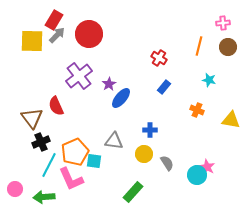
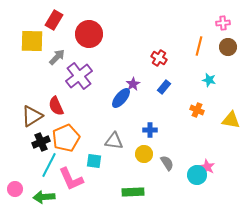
gray arrow: moved 22 px down
purple star: moved 24 px right
brown triangle: moved 2 px up; rotated 35 degrees clockwise
orange pentagon: moved 9 px left, 14 px up
green rectangle: rotated 45 degrees clockwise
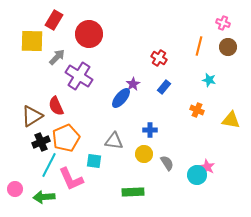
pink cross: rotated 24 degrees clockwise
purple cross: rotated 20 degrees counterclockwise
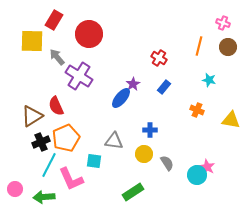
gray arrow: rotated 84 degrees counterclockwise
green rectangle: rotated 30 degrees counterclockwise
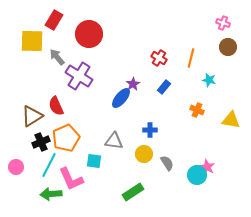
orange line: moved 8 px left, 12 px down
pink circle: moved 1 px right, 22 px up
green arrow: moved 7 px right, 3 px up
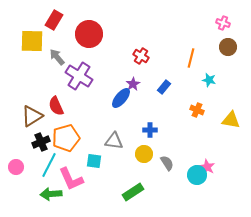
red cross: moved 18 px left, 2 px up
orange pentagon: rotated 8 degrees clockwise
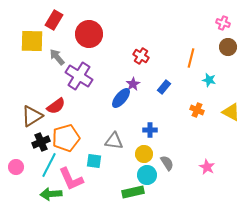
red semicircle: rotated 102 degrees counterclockwise
yellow triangle: moved 8 px up; rotated 18 degrees clockwise
cyan circle: moved 50 px left
green rectangle: rotated 20 degrees clockwise
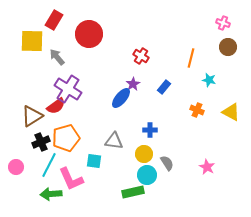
purple cross: moved 11 px left, 13 px down
